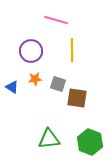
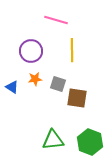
green triangle: moved 4 px right, 1 px down
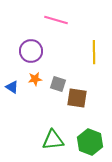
yellow line: moved 22 px right, 2 px down
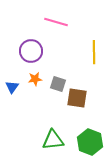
pink line: moved 2 px down
blue triangle: rotated 32 degrees clockwise
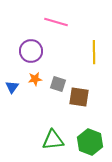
brown square: moved 2 px right, 1 px up
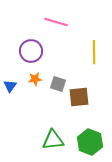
blue triangle: moved 2 px left, 1 px up
brown square: rotated 15 degrees counterclockwise
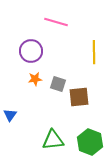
blue triangle: moved 29 px down
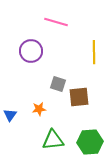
orange star: moved 4 px right, 30 px down
green hexagon: rotated 25 degrees counterclockwise
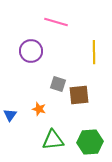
brown square: moved 2 px up
orange star: rotated 24 degrees clockwise
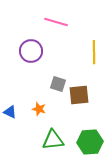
blue triangle: moved 3 px up; rotated 40 degrees counterclockwise
